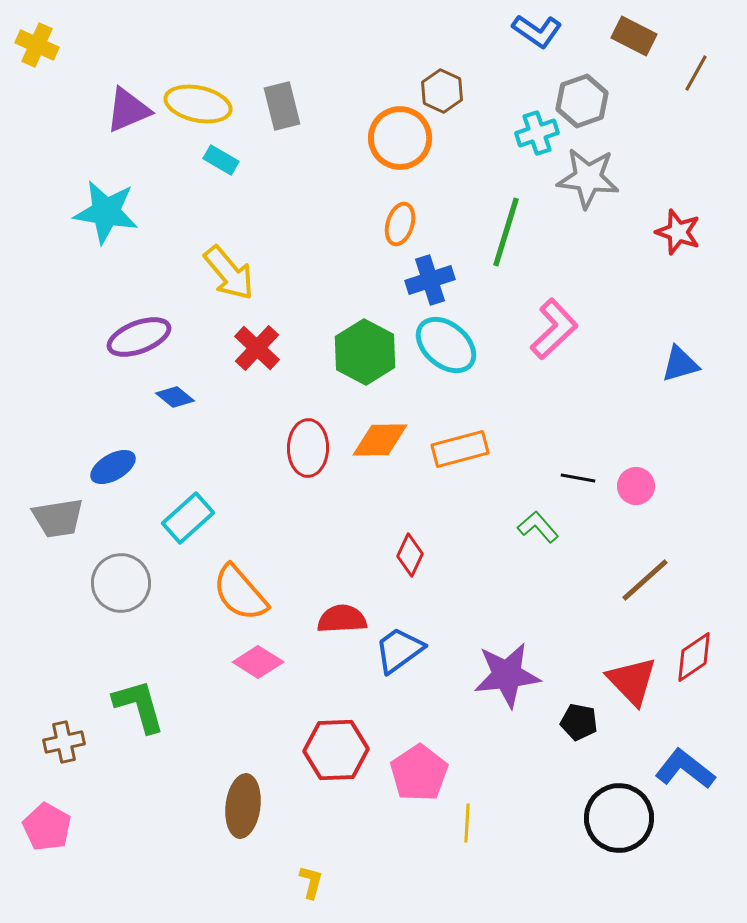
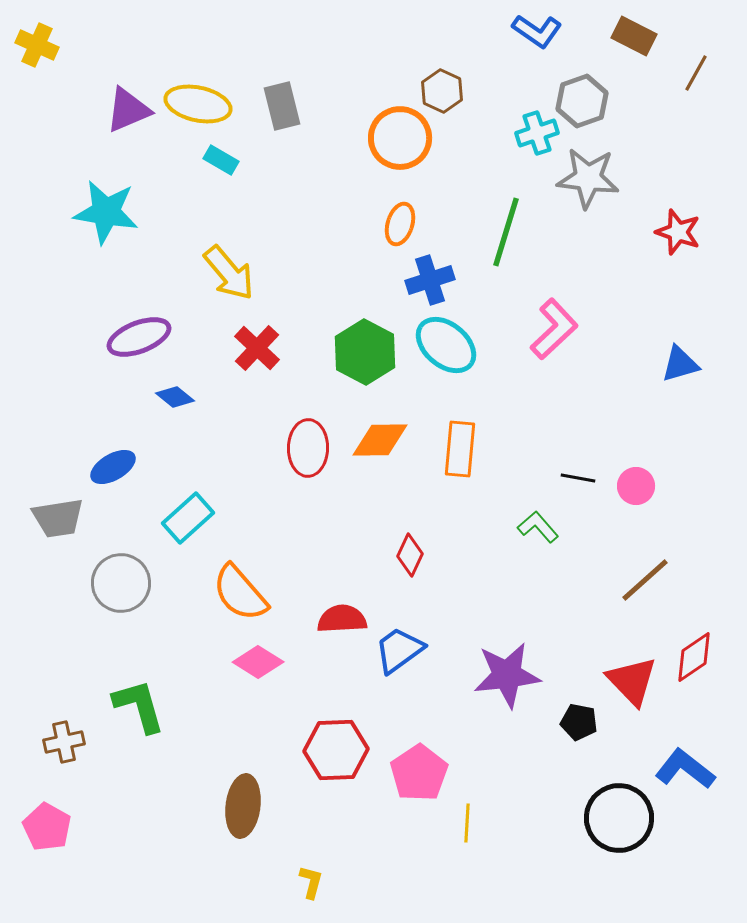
orange rectangle at (460, 449): rotated 70 degrees counterclockwise
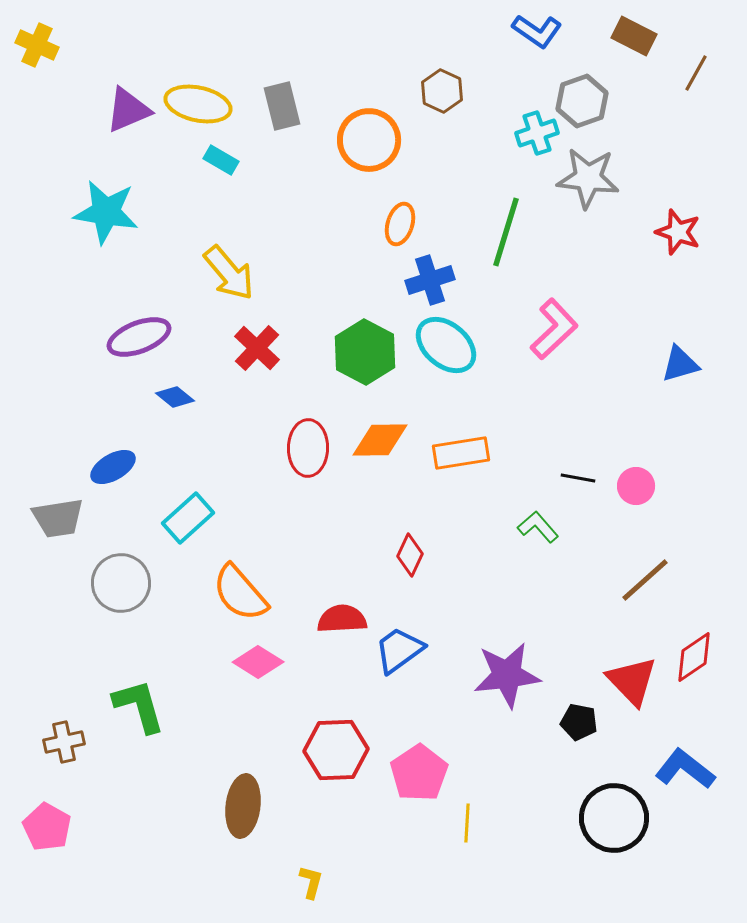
orange circle at (400, 138): moved 31 px left, 2 px down
orange rectangle at (460, 449): moved 1 px right, 4 px down; rotated 76 degrees clockwise
black circle at (619, 818): moved 5 px left
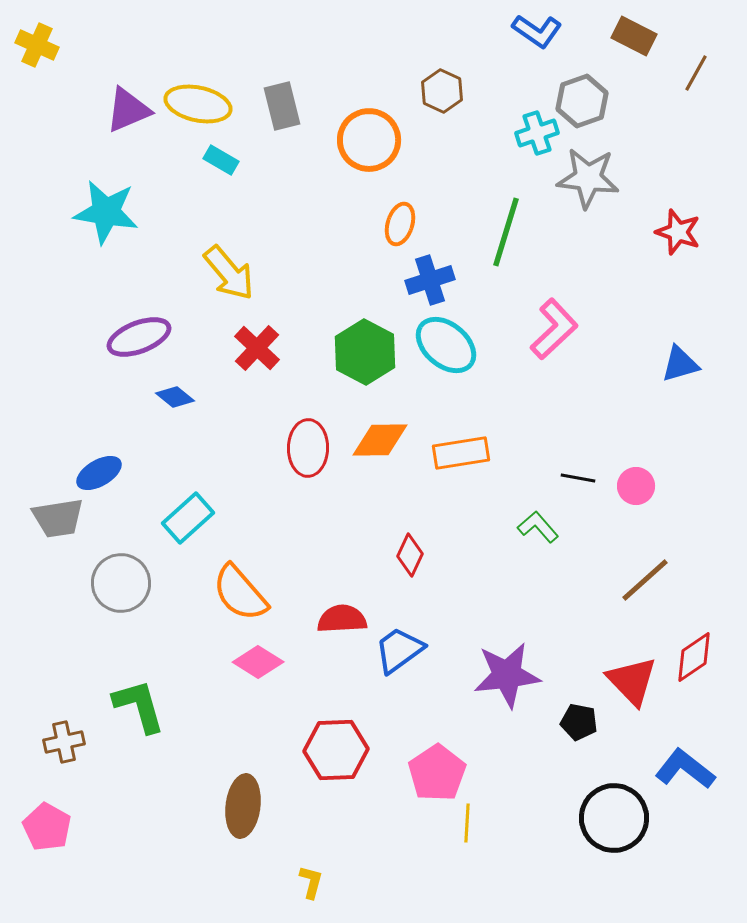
blue ellipse at (113, 467): moved 14 px left, 6 px down
pink pentagon at (419, 773): moved 18 px right
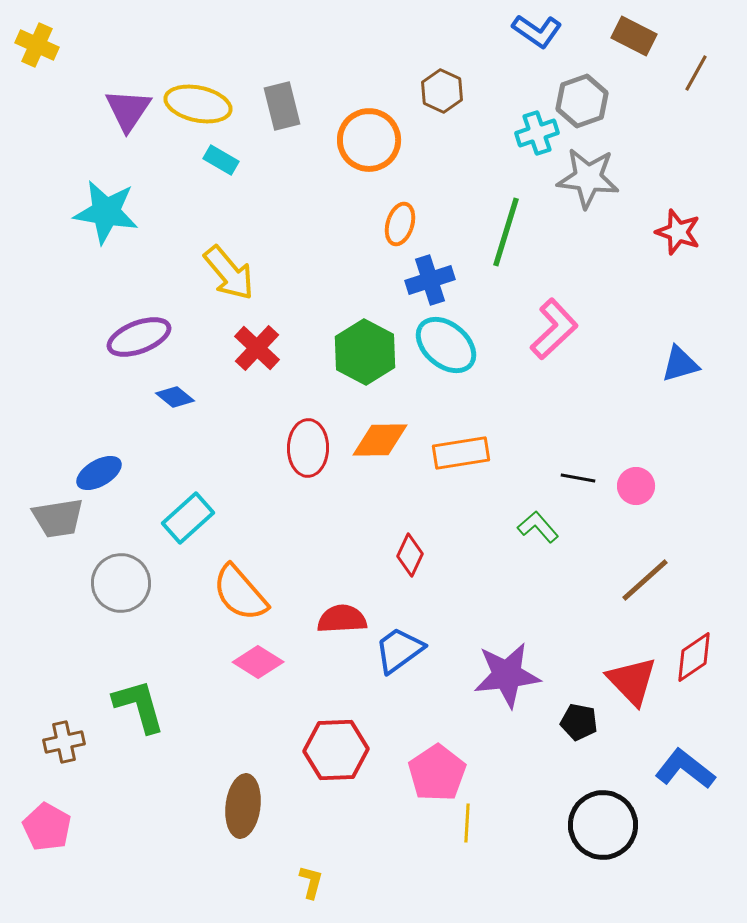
purple triangle at (128, 110): rotated 33 degrees counterclockwise
black circle at (614, 818): moved 11 px left, 7 px down
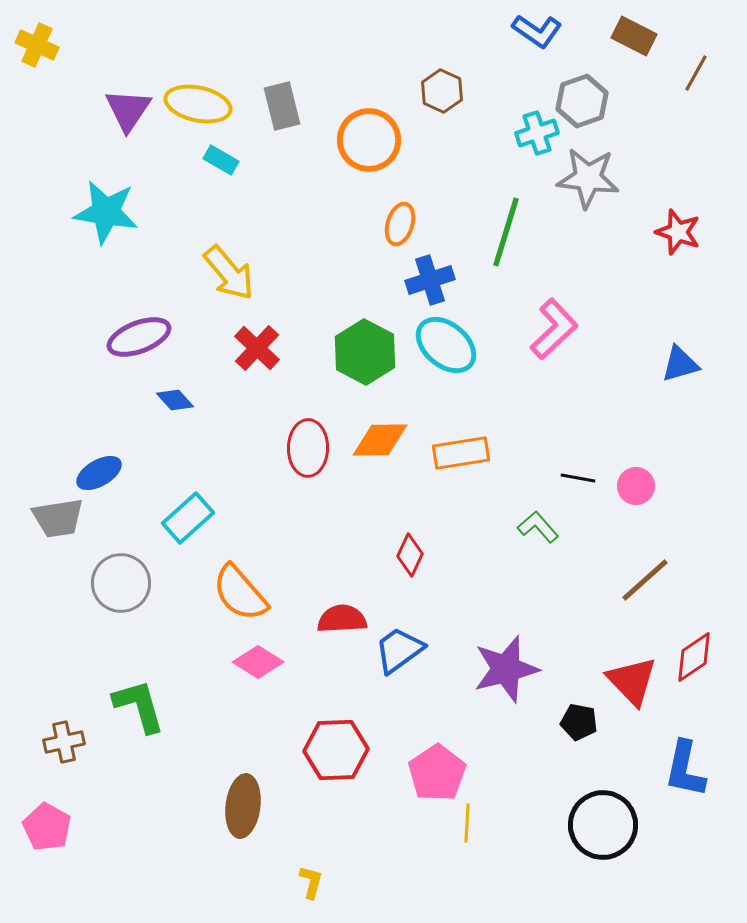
blue diamond at (175, 397): moved 3 px down; rotated 9 degrees clockwise
purple star at (507, 675): moved 1 px left, 6 px up; rotated 8 degrees counterclockwise
blue L-shape at (685, 769): rotated 116 degrees counterclockwise
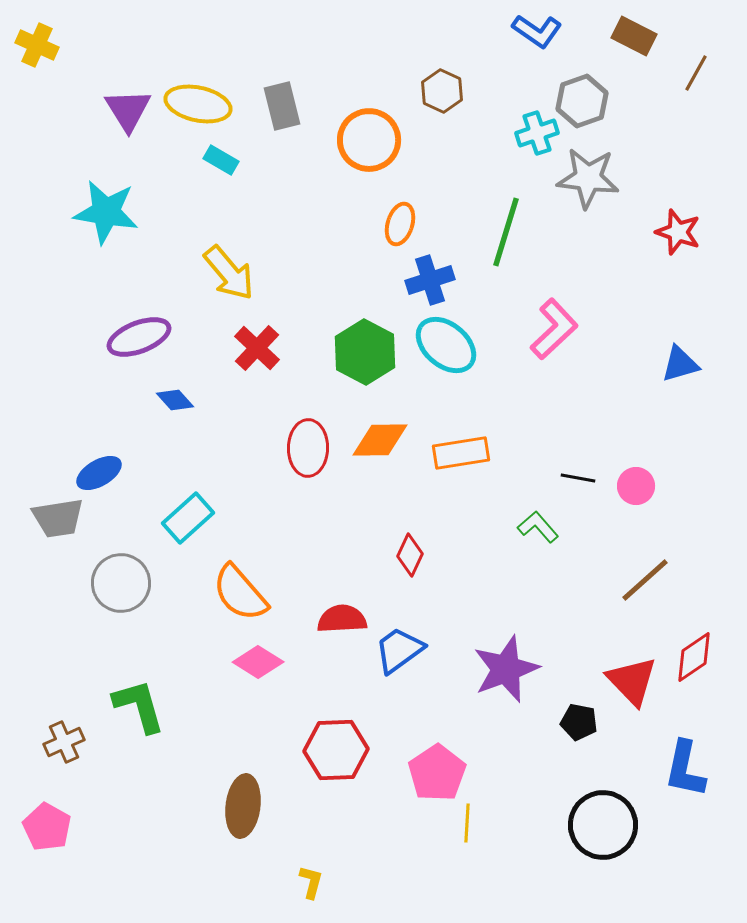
purple triangle at (128, 110): rotated 6 degrees counterclockwise
purple star at (506, 669): rotated 6 degrees counterclockwise
brown cross at (64, 742): rotated 12 degrees counterclockwise
